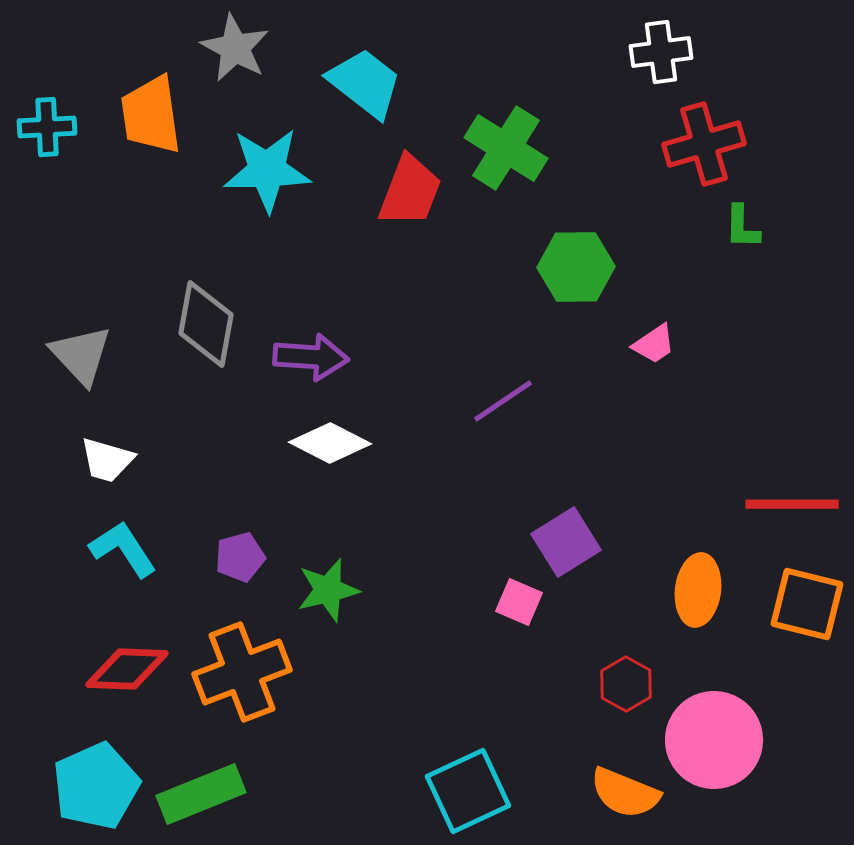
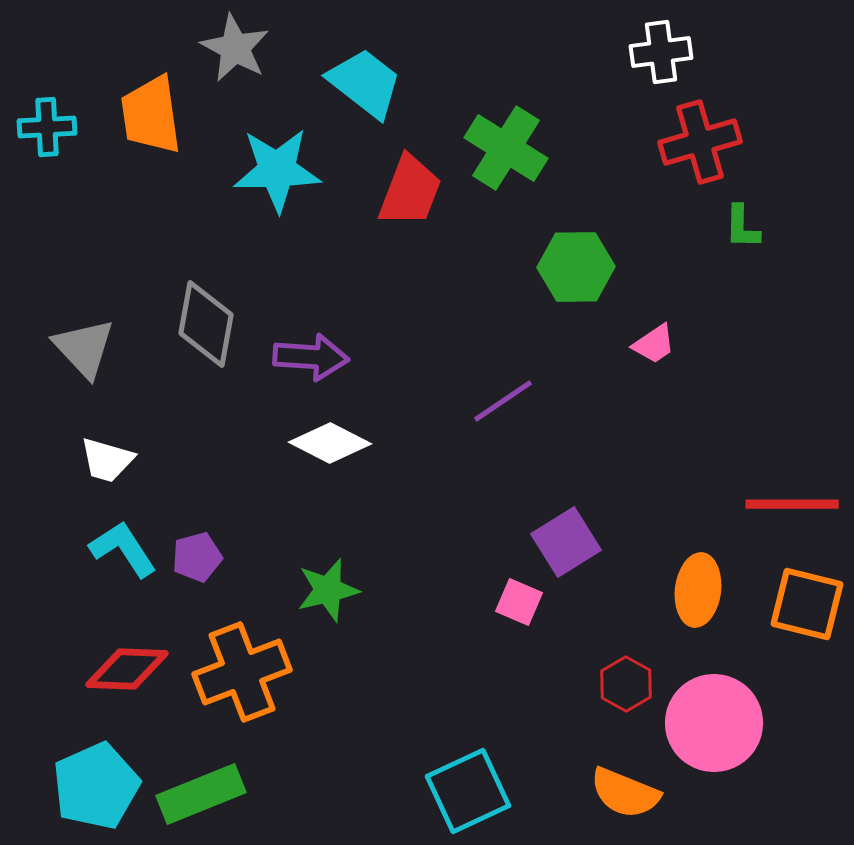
red cross: moved 4 px left, 2 px up
cyan star: moved 10 px right
gray triangle: moved 3 px right, 7 px up
purple pentagon: moved 43 px left
pink circle: moved 17 px up
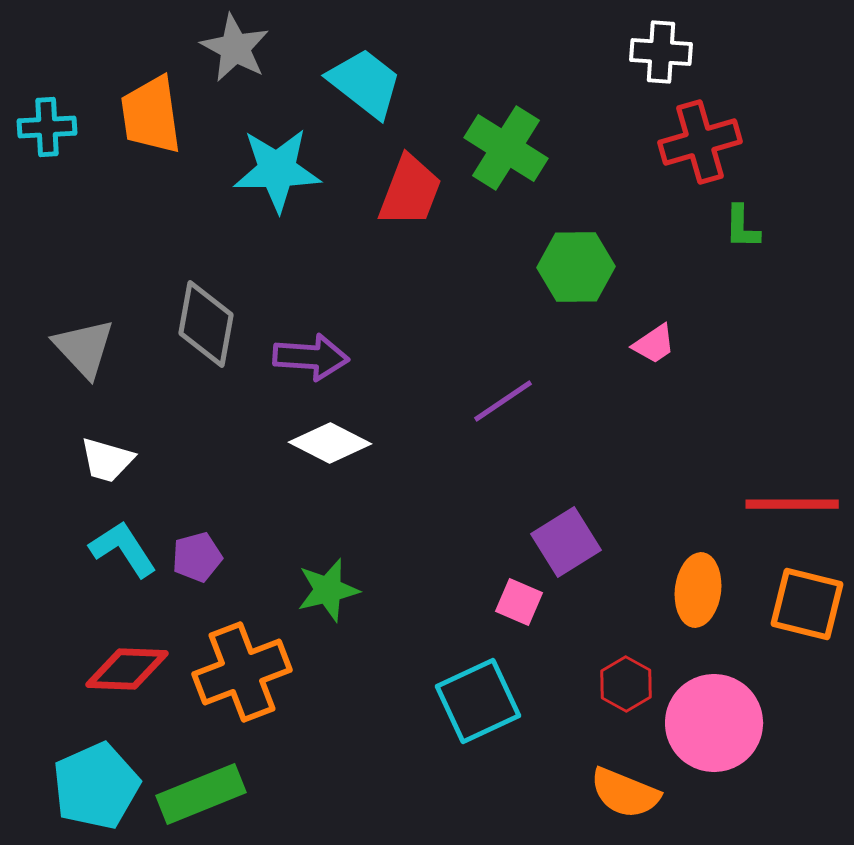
white cross: rotated 12 degrees clockwise
cyan square: moved 10 px right, 90 px up
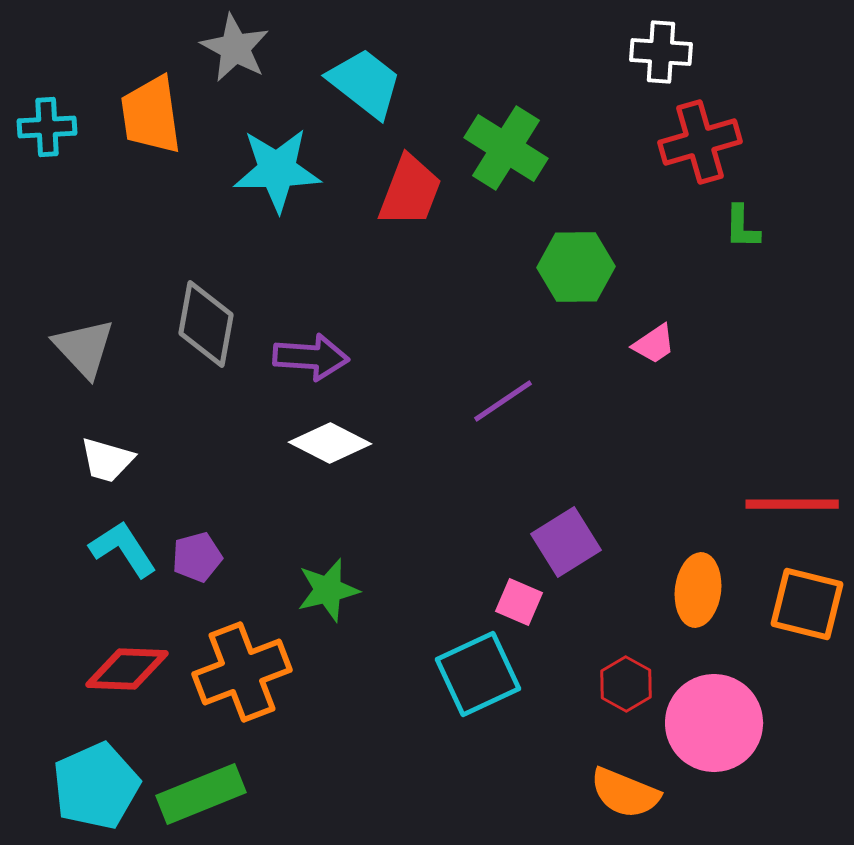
cyan square: moved 27 px up
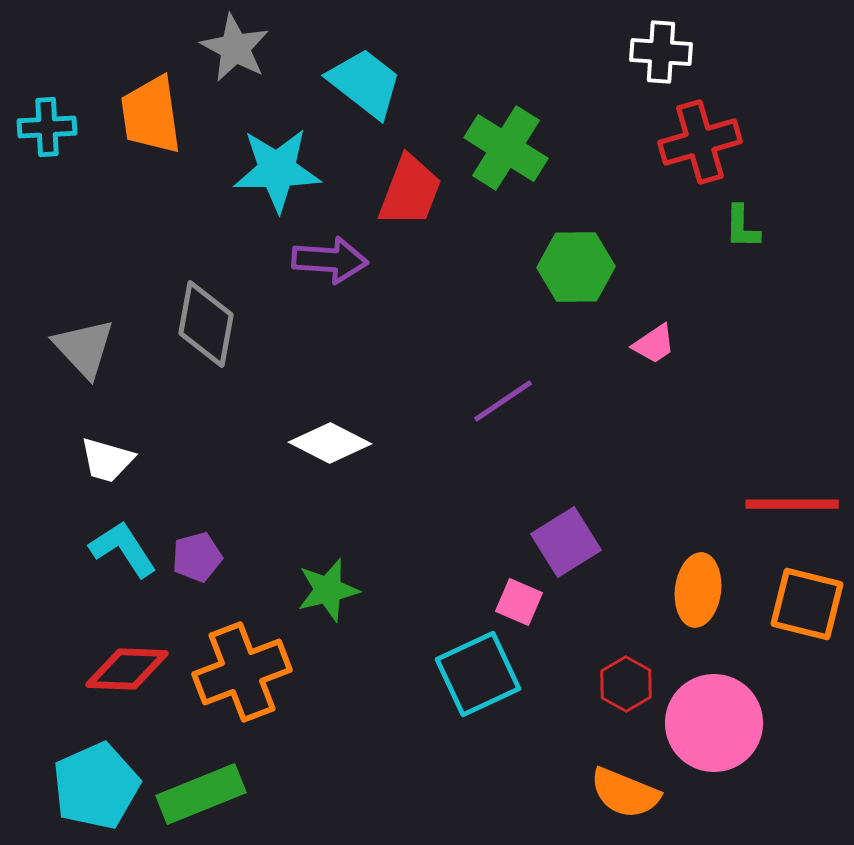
purple arrow: moved 19 px right, 97 px up
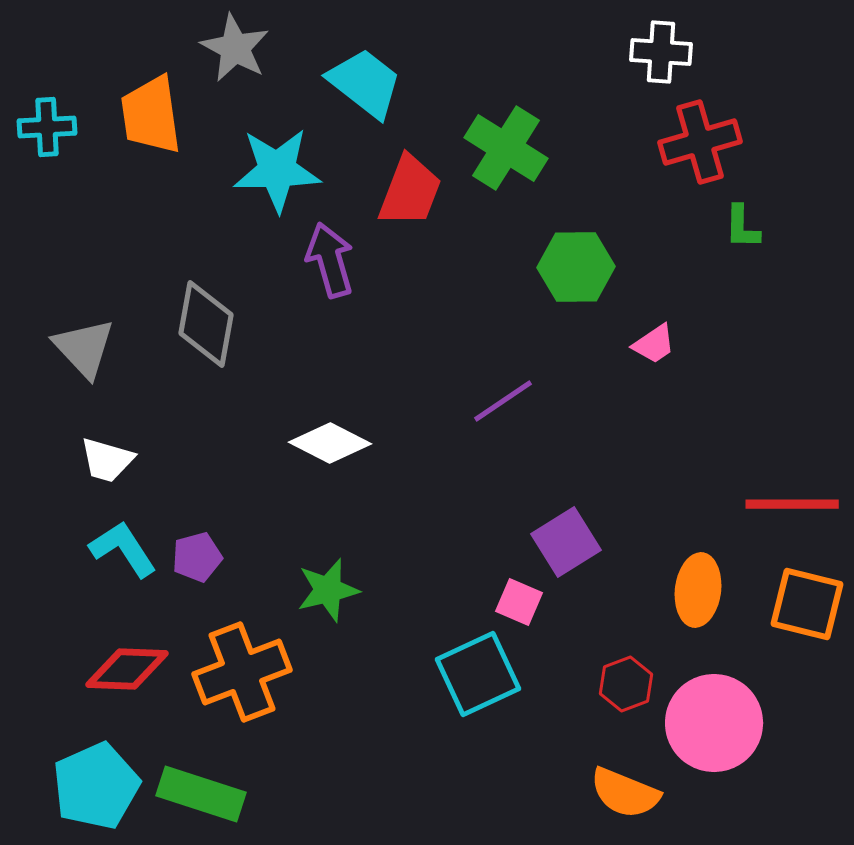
purple arrow: rotated 110 degrees counterclockwise
red hexagon: rotated 10 degrees clockwise
green rectangle: rotated 40 degrees clockwise
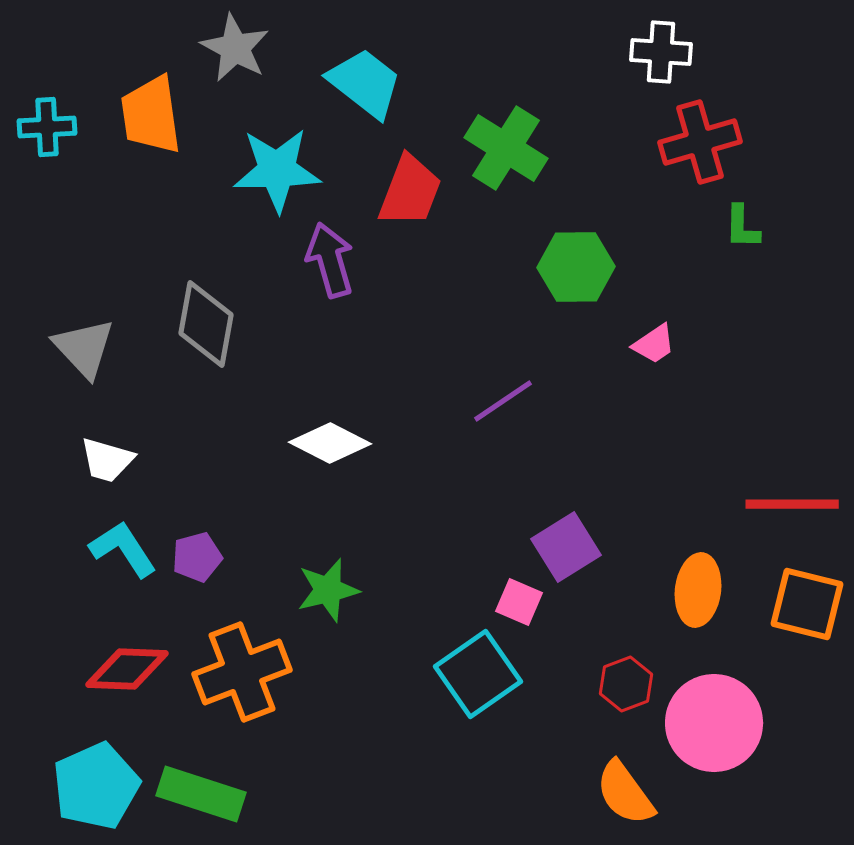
purple square: moved 5 px down
cyan square: rotated 10 degrees counterclockwise
orange semicircle: rotated 32 degrees clockwise
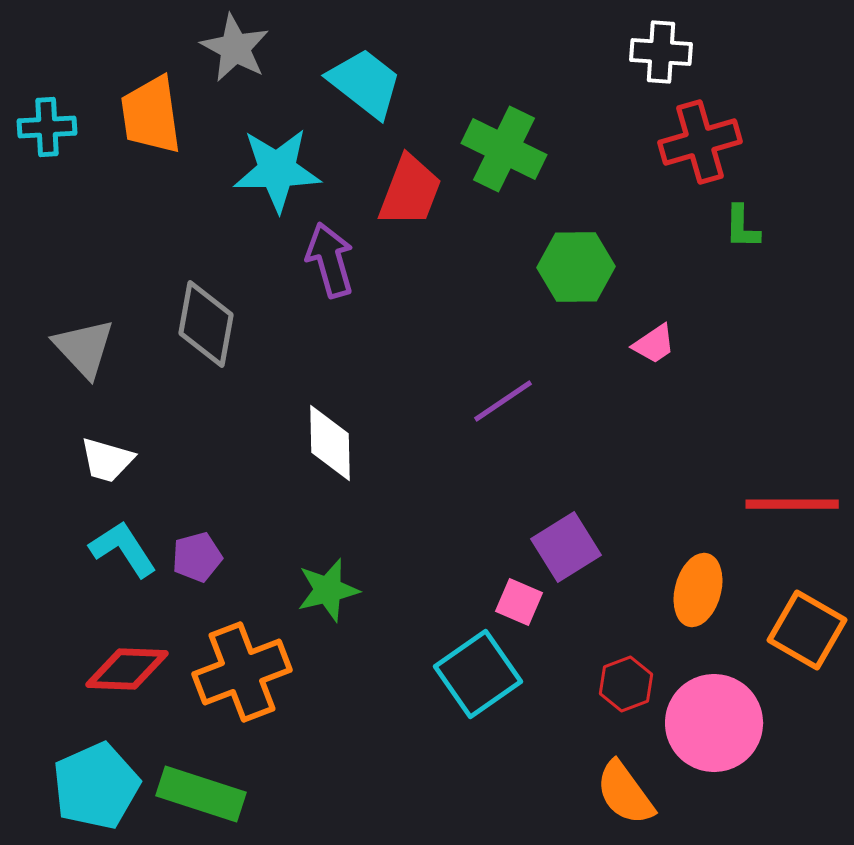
green cross: moved 2 px left, 1 px down; rotated 6 degrees counterclockwise
white diamond: rotated 62 degrees clockwise
orange ellipse: rotated 8 degrees clockwise
orange square: moved 26 px down; rotated 16 degrees clockwise
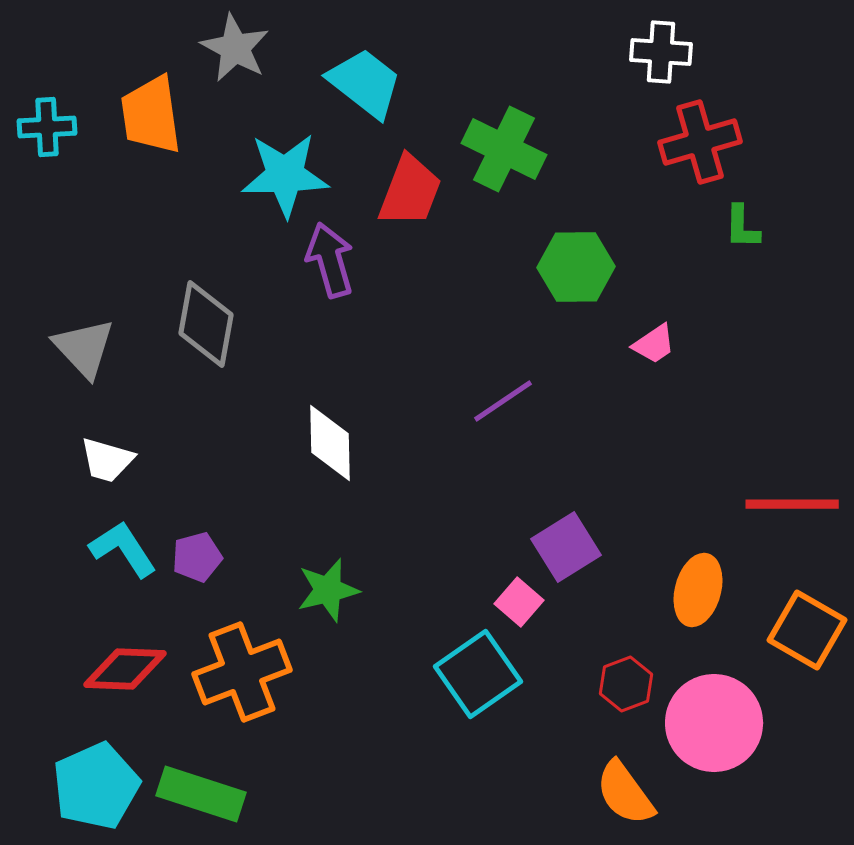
cyan star: moved 8 px right, 5 px down
pink square: rotated 18 degrees clockwise
red diamond: moved 2 px left
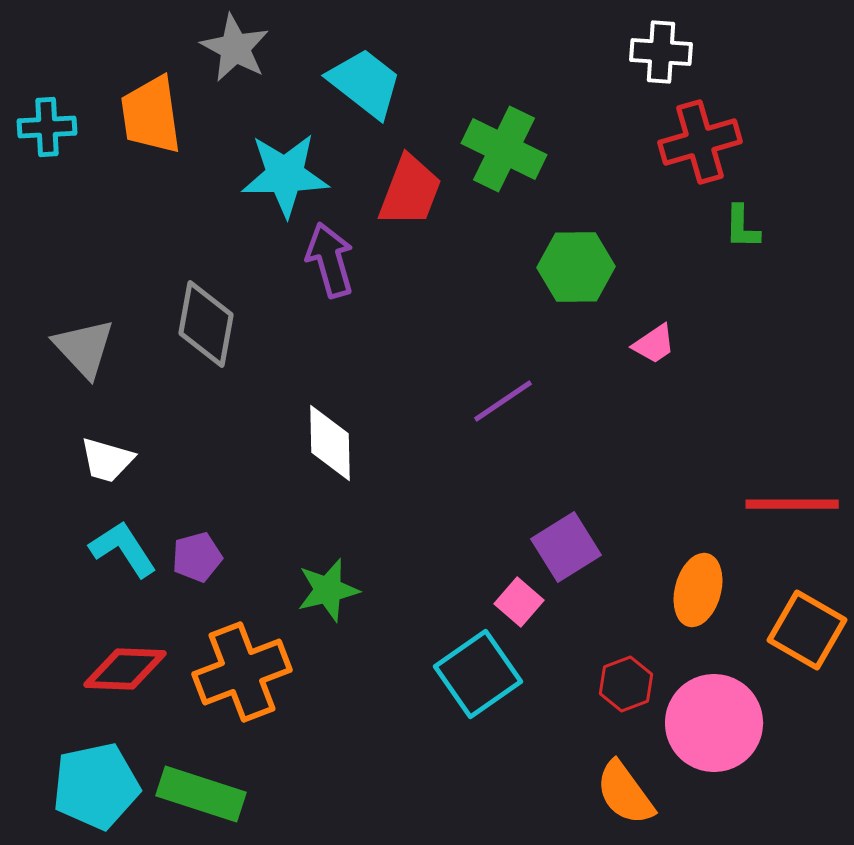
cyan pentagon: rotated 12 degrees clockwise
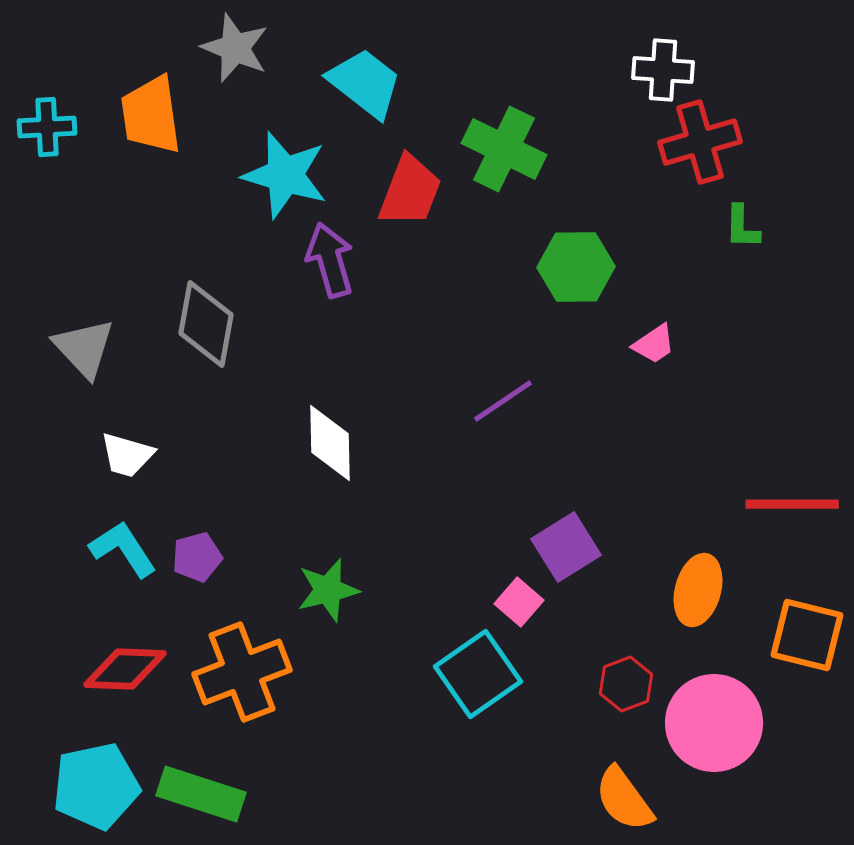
gray star: rotated 6 degrees counterclockwise
white cross: moved 2 px right, 18 px down
cyan star: rotated 18 degrees clockwise
white trapezoid: moved 20 px right, 5 px up
orange square: moved 5 px down; rotated 16 degrees counterclockwise
orange semicircle: moved 1 px left, 6 px down
